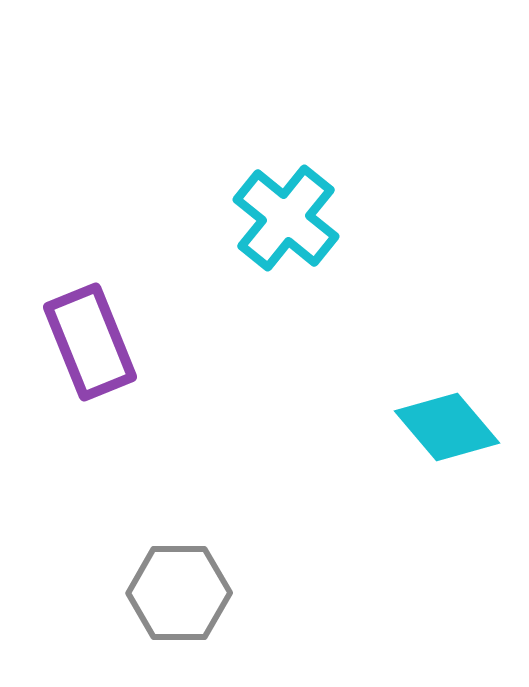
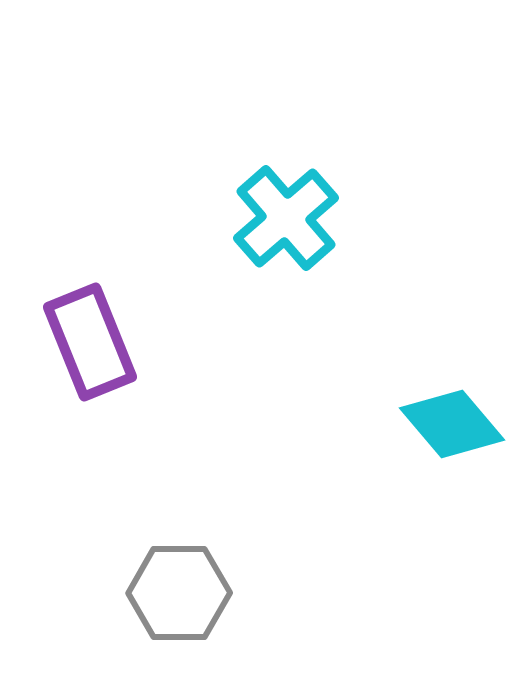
cyan cross: rotated 10 degrees clockwise
cyan diamond: moved 5 px right, 3 px up
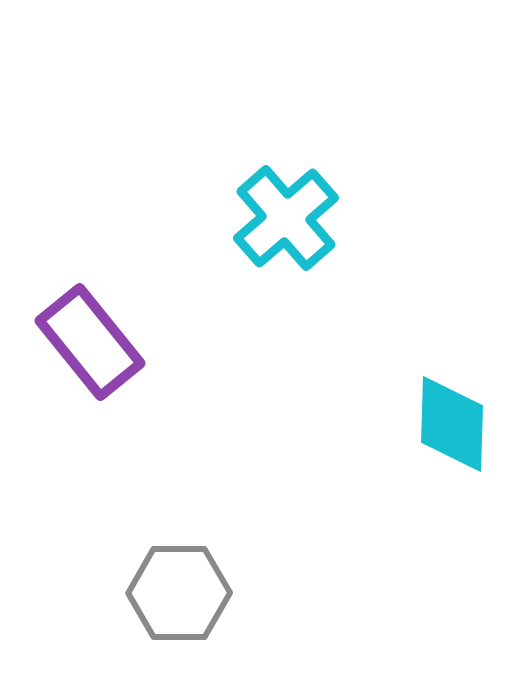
purple rectangle: rotated 17 degrees counterclockwise
cyan diamond: rotated 42 degrees clockwise
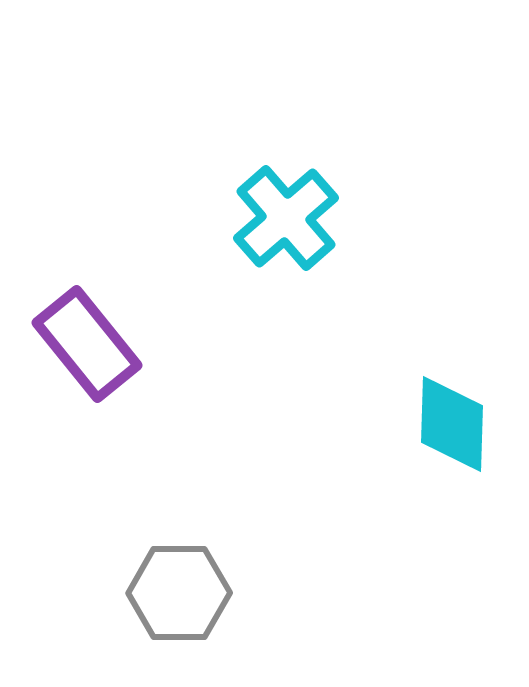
purple rectangle: moved 3 px left, 2 px down
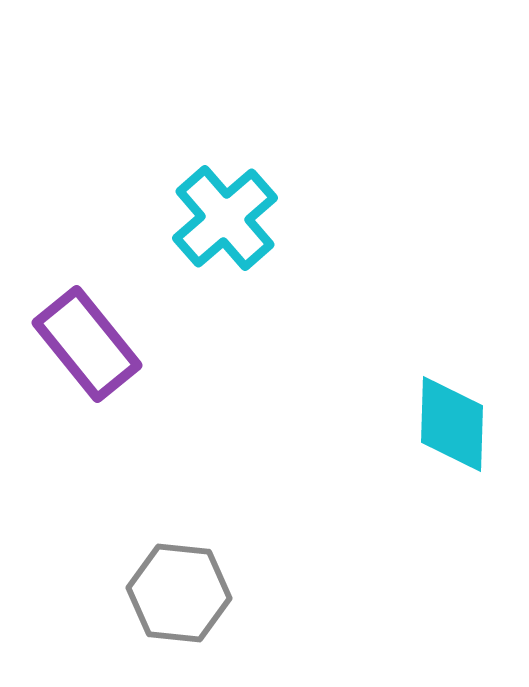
cyan cross: moved 61 px left
gray hexagon: rotated 6 degrees clockwise
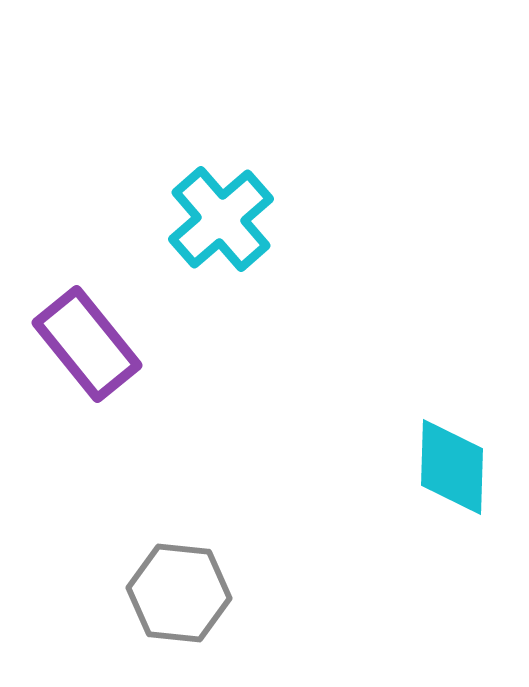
cyan cross: moved 4 px left, 1 px down
cyan diamond: moved 43 px down
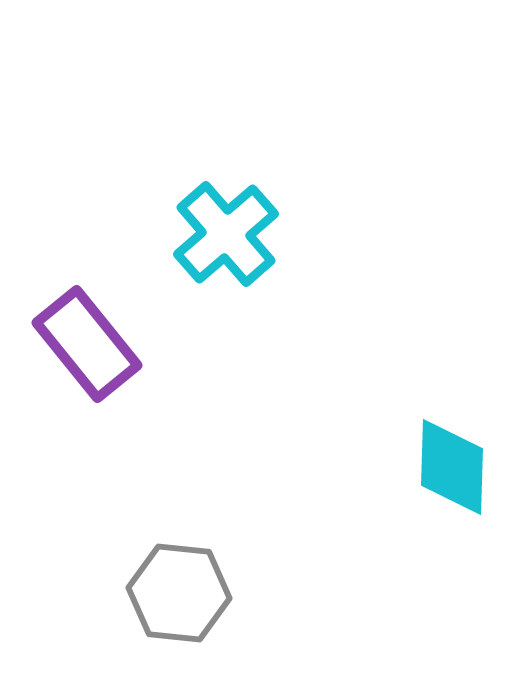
cyan cross: moved 5 px right, 15 px down
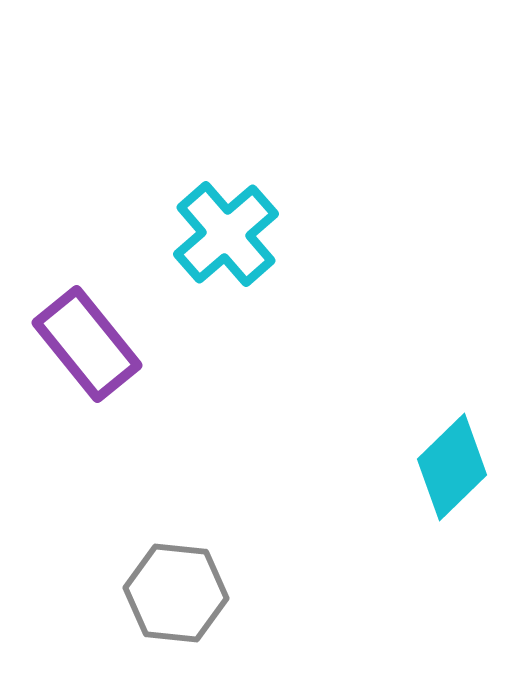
cyan diamond: rotated 44 degrees clockwise
gray hexagon: moved 3 px left
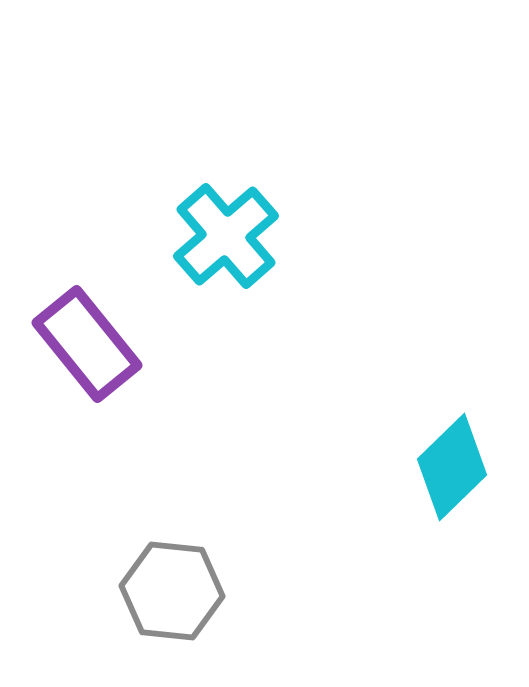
cyan cross: moved 2 px down
gray hexagon: moved 4 px left, 2 px up
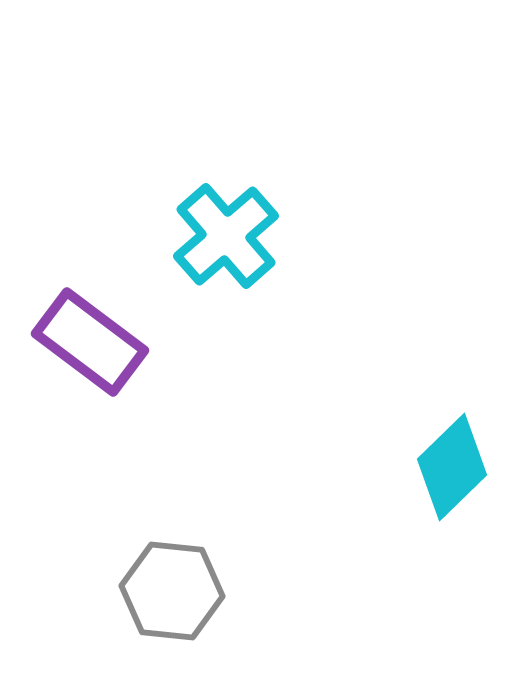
purple rectangle: moved 3 px right, 2 px up; rotated 14 degrees counterclockwise
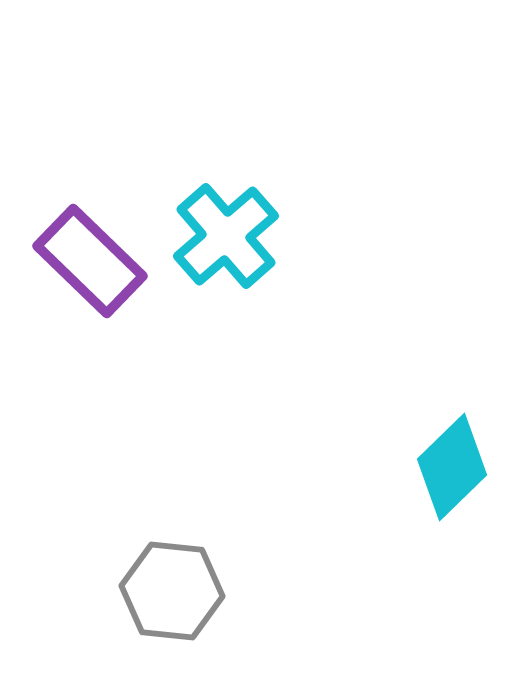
purple rectangle: moved 81 px up; rotated 7 degrees clockwise
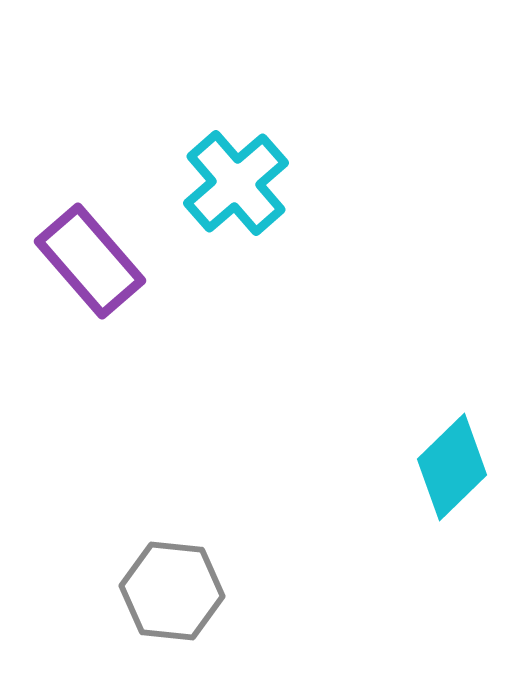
cyan cross: moved 10 px right, 53 px up
purple rectangle: rotated 5 degrees clockwise
